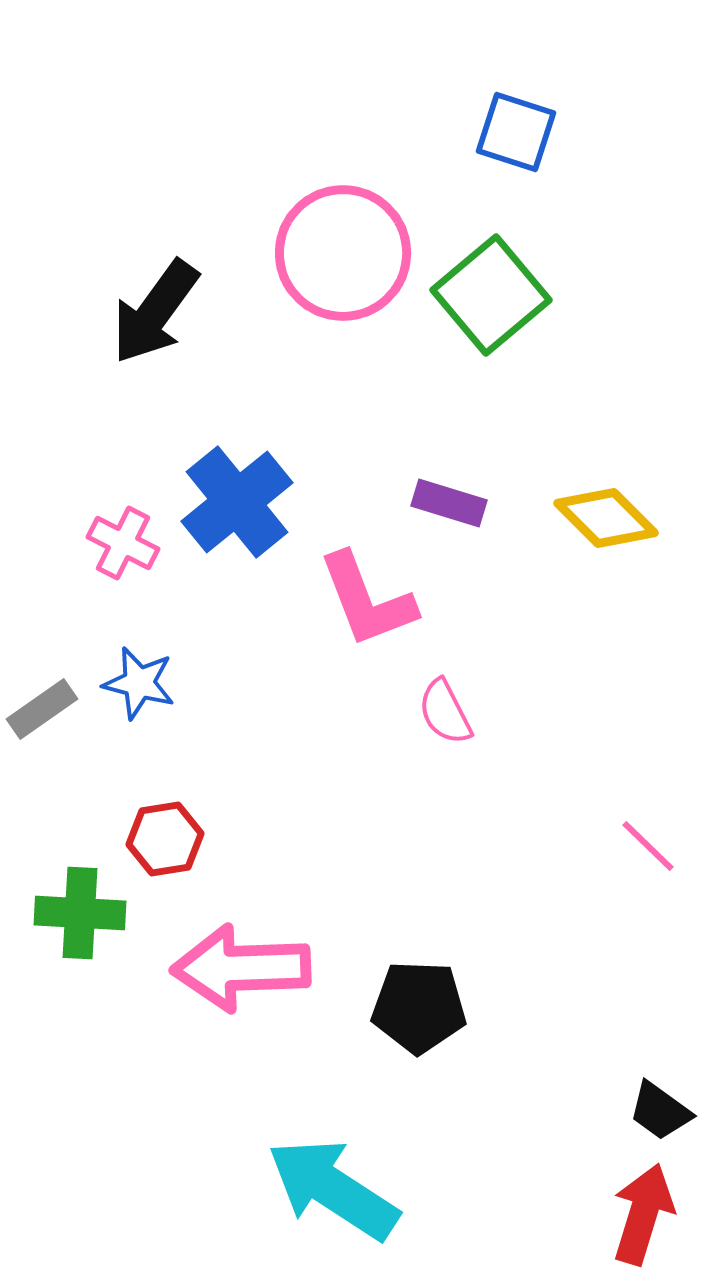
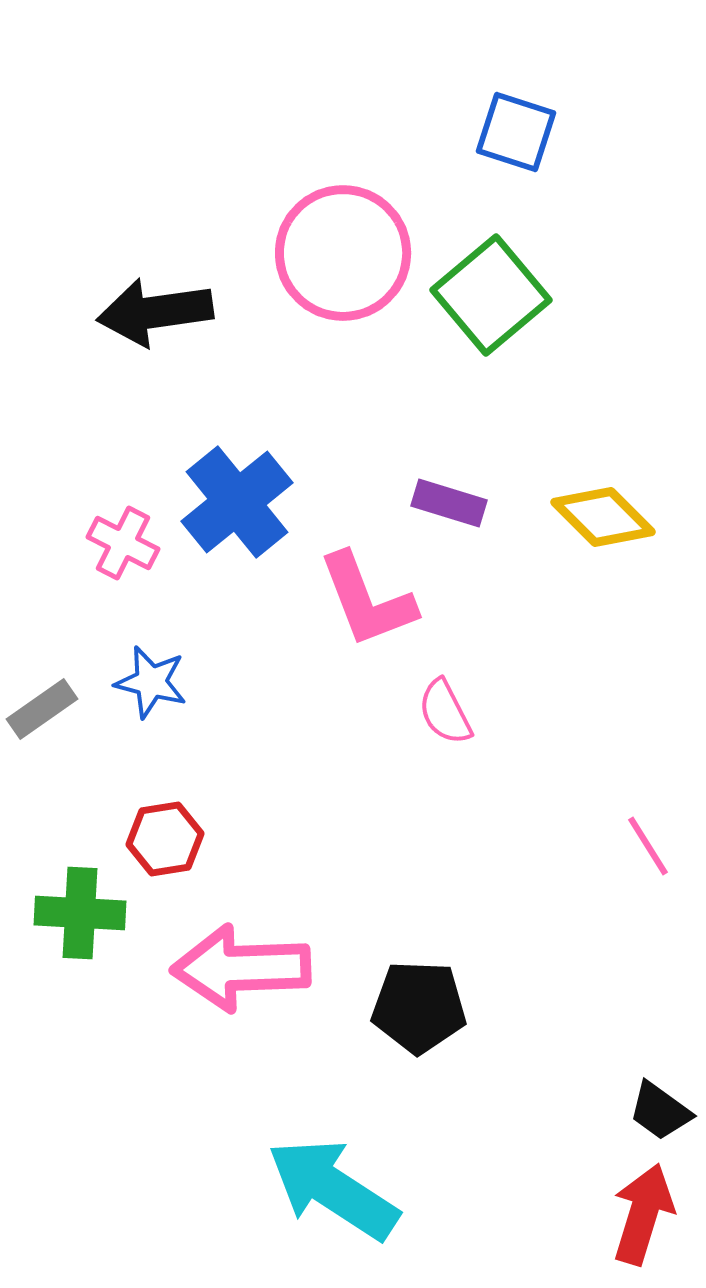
black arrow: rotated 46 degrees clockwise
yellow diamond: moved 3 px left, 1 px up
blue star: moved 12 px right, 1 px up
pink line: rotated 14 degrees clockwise
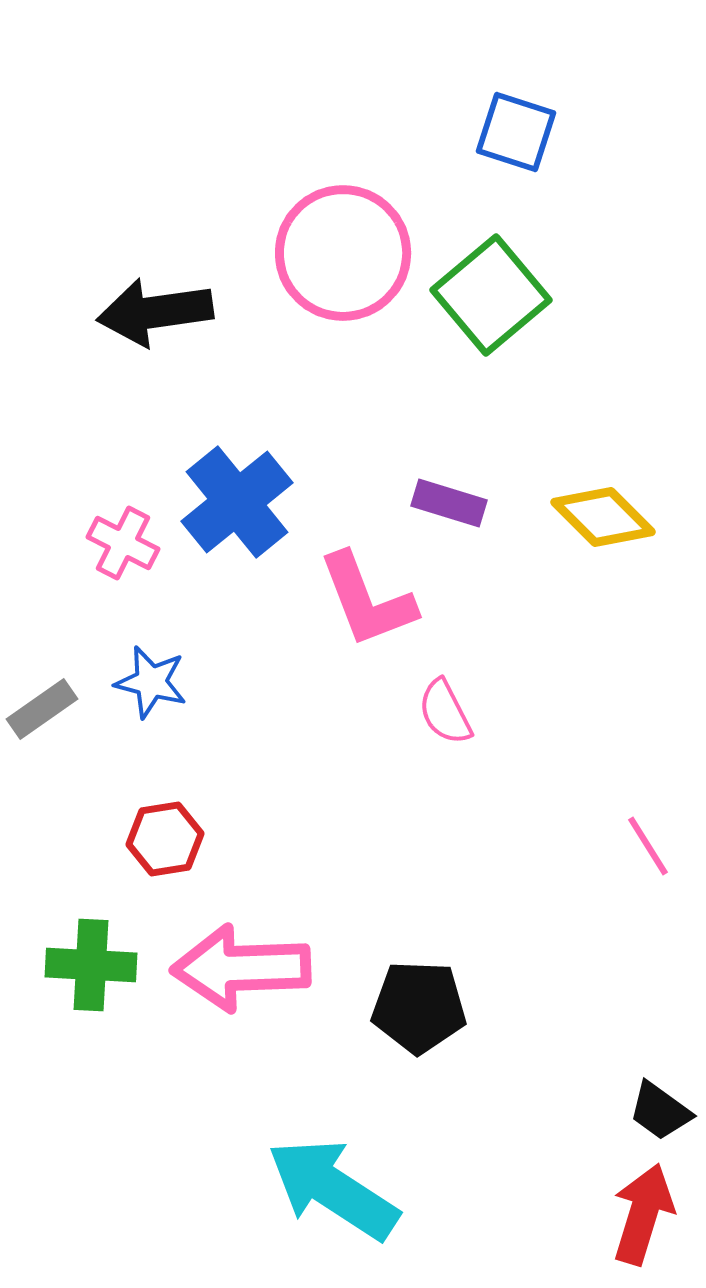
green cross: moved 11 px right, 52 px down
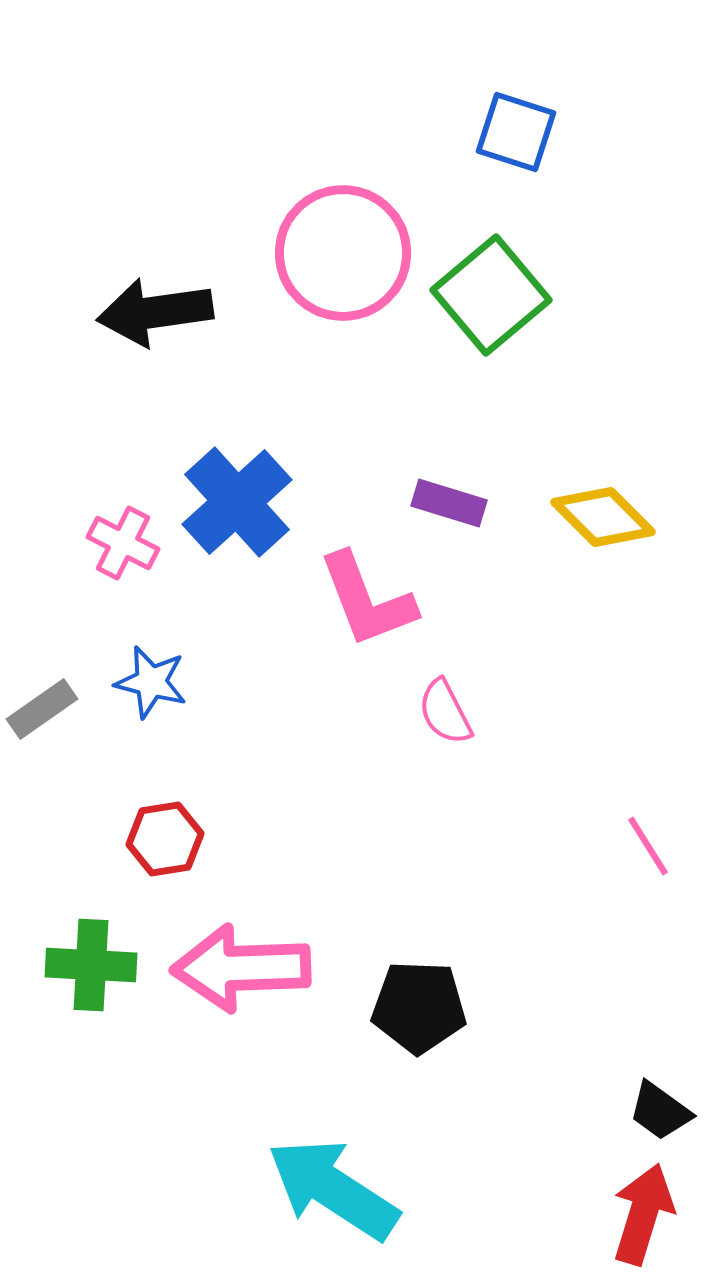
blue cross: rotated 3 degrees counterclockwise
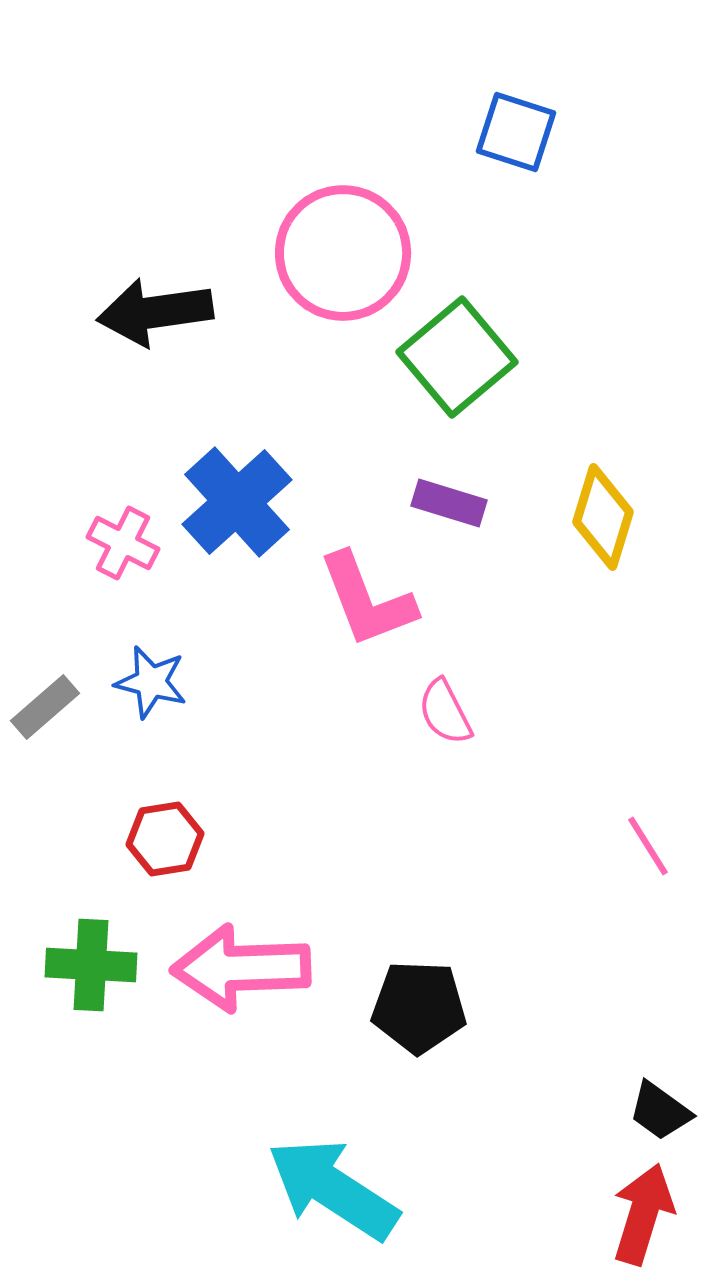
green square: moved 34 px left, 62 px down
yellow diamond: rotated 62 degrees clockwise
gray rectangle: moved 3 px right, 2 px up; rotated 6 degrees counterclockwise
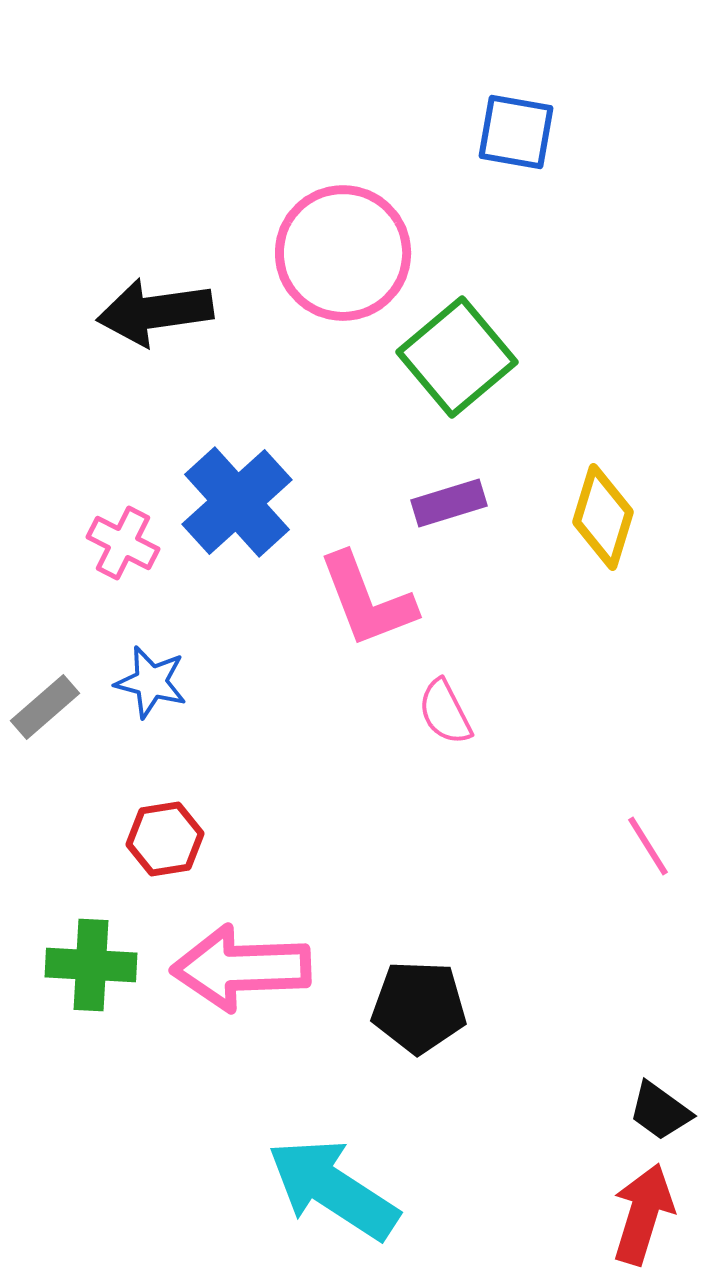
blue square: rotated 8 degrees counterclockwise
purple rectangle: rotated 34 degrees counterclockwise
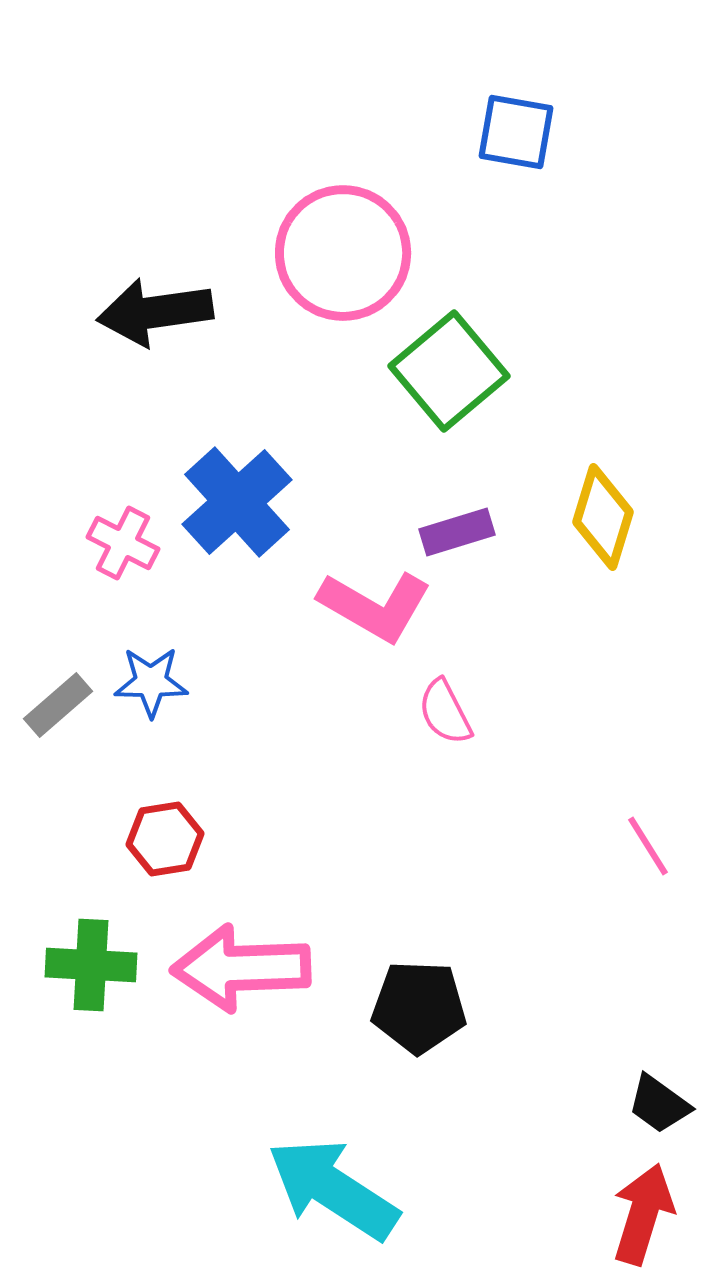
green square: moved 8 px left, 14 px down
purple rectangle: moved 8 px right, 29 px down
pink L-shape: moved 8 px right, 6 px down; rotated 39 degrees counterclockwise
blue star: rotated 14 degrees counterclockwise
gray rectangle: moved 13 px right, 2 px up
black trapezoid: moved 1 px left, 7 px up
